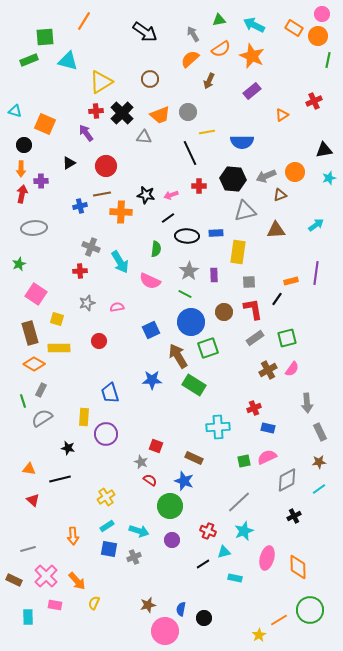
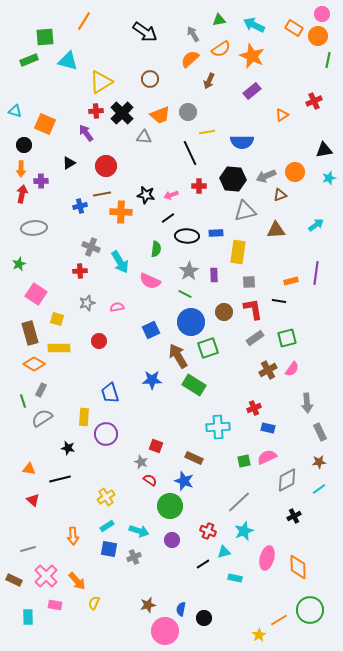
black line at (277, 299): moved 2 px right, 2 px down; rotated 64 degrees clockwise
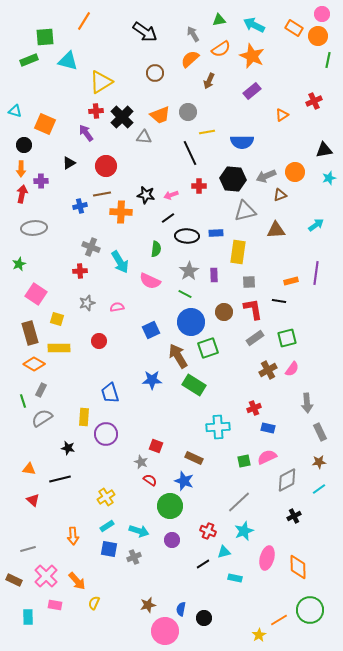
brown circle at (150, 79): moved 5 px right, 6 px up
black cross at (122, 113): moved 4 px down
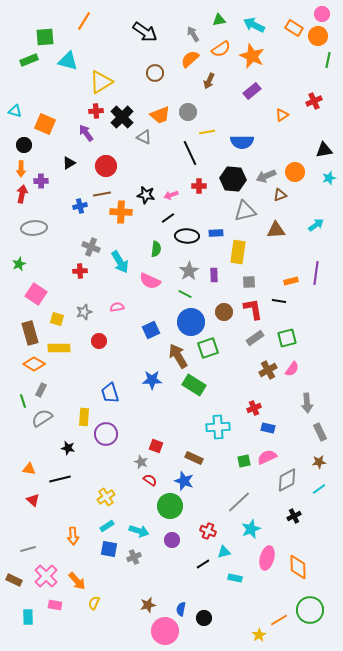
gray triangle at (144, 137): rotated 21 degrees clockwise
gray star at (87, 303): moved 3 px left, 9 px down
cyan star at (244, 531): moved 7 px right, 2 px up
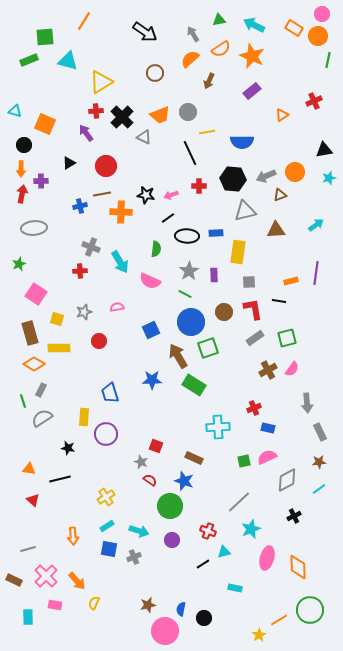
cyan rectangle at (235, 578): moved 10 px down
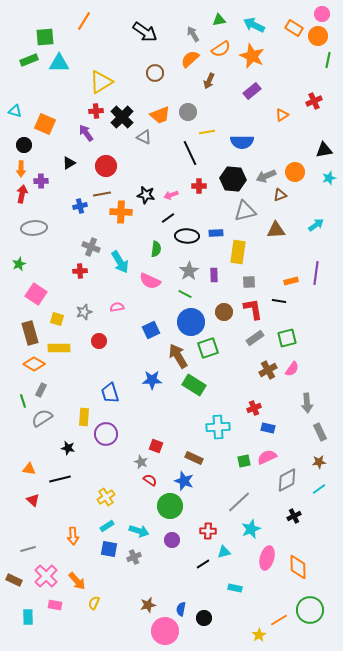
cyan triangle at (68, 61): moved 9 px left, 2 px down; rotated 15 degrees counterclockwise
red cross at (208, 531): rotated 21 degrees counterclockwise
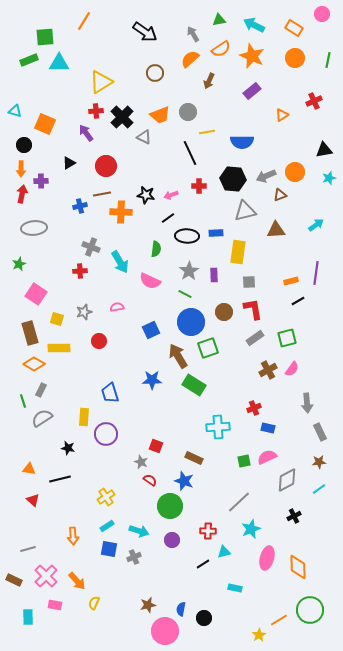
orange circle at (318, 36): moved 23 px left, 22 px down
black line at (279, 301): moved 19 px right; rotated 40 degrees counterclockwise
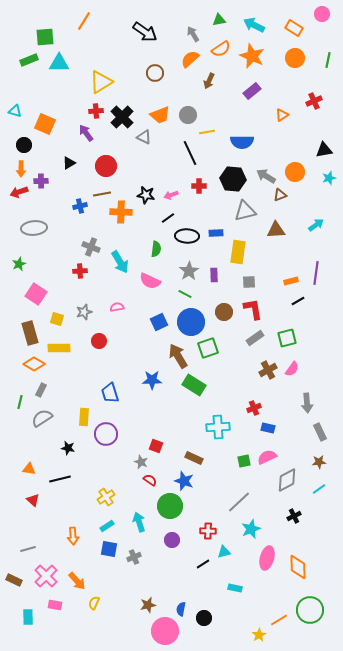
gray circle at (188, 112): moved 3 px down
gray arrow at (266, 176): rotated 54 degrees clockwise
red arrow at (22, 194): moved 3 px left, 2 px up; rotated 120 degrees counterclockwise
blue square at (151, 330): moved 8 px right, 8 px up
green line at (23, 401): moved 3 px left, 1 px down; rotated 32 degrees clockwise
cyan arrow at (139, 531): moved 9 px up; rotated 126 degrees counterclockwise
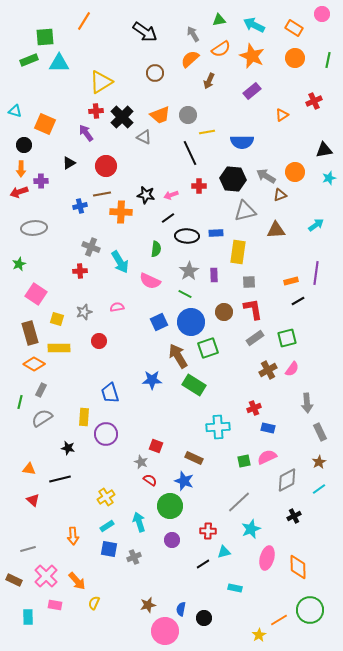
brown star at (319, 462): rotated 24 degrees counterclockwise
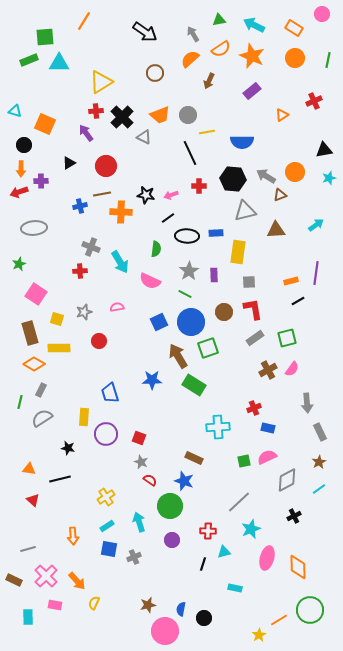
red square at (156, 446): moved 17 px left, 8 px up
black line at (203, 564): rotated 40 degrees counterclockwise
